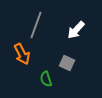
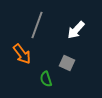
gray line: moved 1 px right
orange arrow: rotated 10 degrees counterclockwise
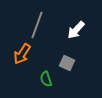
orange arrow: rotated 70 degrees clockwise
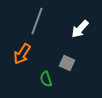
gray line: moved 4 px up
white arrow: moved 4 px right, 1 px up
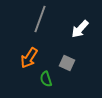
gray line: moved 3 px right, 2 px up
orange arrow: moved 7 px right, 4 px down
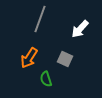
gray square: moved 2 px left, 4 px up
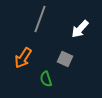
orange arrow: moved 6 px left
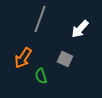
green semicircle: moved 5 px left, 3 px up
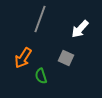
gray square: moved 1 px right, 1 px up
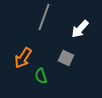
gray line: moved 4 px right, 2 px up
